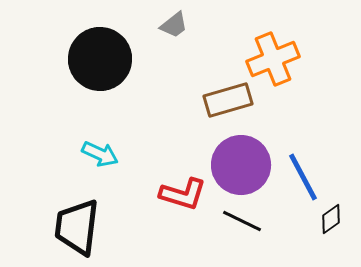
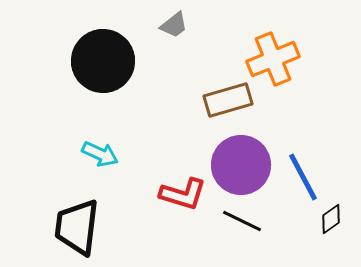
black circle: moved 3 px right, 2 px down
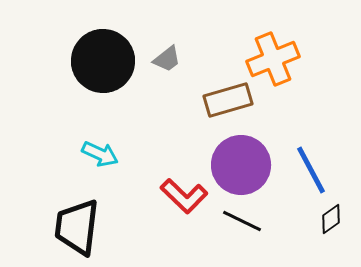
gray trapezoid: moved 7 px left, 34 px down
blue line: moved 8 px right, 7 px up
red L-shape: moved 1 px right, 2 px down; rotated 27 degrees clockwise
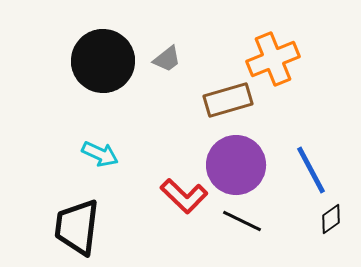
purple circle: moved 5 px left
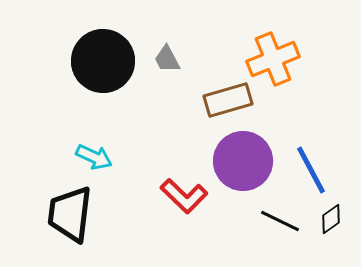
gray trapezoid: rotated 100 degrees clockwise
cyan arrow: moved 6 px left, 3 px down
purple circle: moved 7 px right, 4 px up
black line: moved 38 px right
black trapezoid: moved 7 px left, 13 px up
